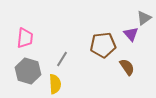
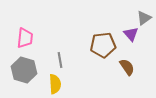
gray line: moved 2 px left, 1 px down; rotated 42 degrees counterclockwise
gray hexagon: moved 4 px left, 1 px up
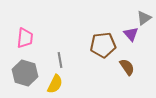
gray hexagon: moved 1 px right, 3 px down
yellow semicircle: rotated 30 degrees clockwise
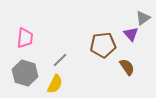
gray triangle: moved 1 px left
gray line: rotated 56 degrees clockwise
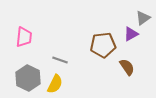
purple triangle: rotated 42 degrees clockwise
pink trapezoid: moved 1 px left, 1 px up
gray line: rotated 63 degrees clockwise
gray hexagon: moved 3 px right, 5 px down; rotated 10 degrees clockwise
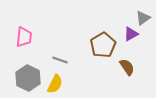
brown pentagon: rotated 25 degrees counterclockwise
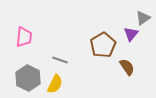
purple triangle: rotated 21 degrees counterclockwise
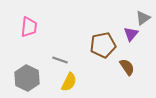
pink trapezoid: moved 5 px right, 10 px up
brown pentagon: rotated 20 degrees clockwise
gray hexagon: moved 1 px left
yellow semicircle: moved 14 px right, 2 px up
